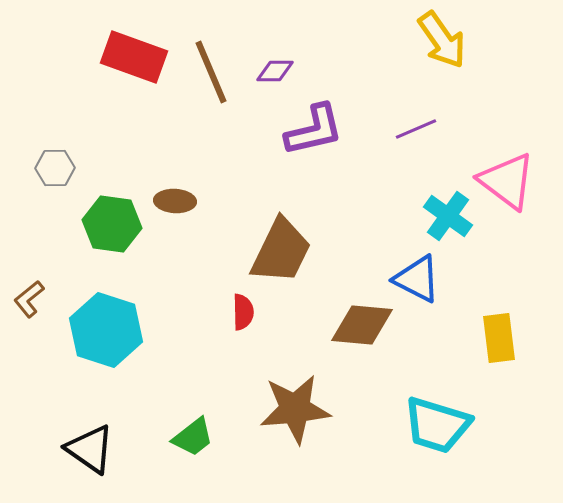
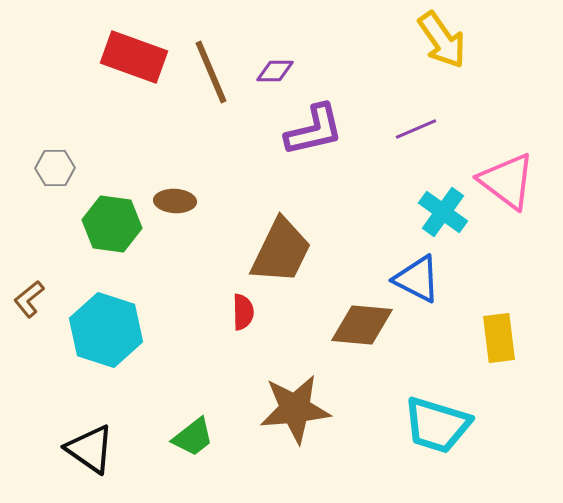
cyan cross: moved 5 px left, 4 px up
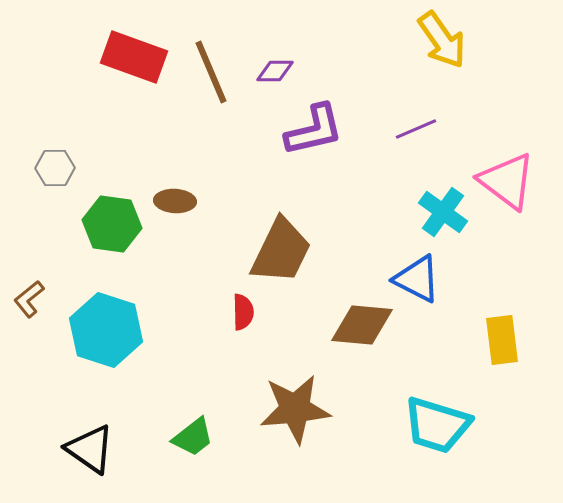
yellow rectangle: moved 3 px right, 2 px down
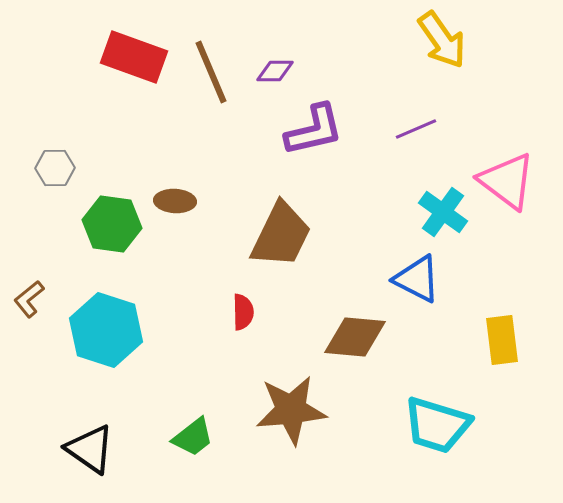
brown trapezoid: moved 16 px up
brown diamond: moved 7 px left, 12 px down
brown star: moved 4 px left, 1 px down
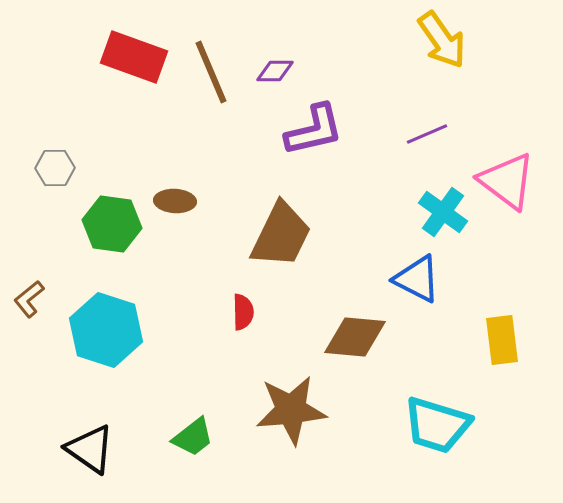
purple line: moved 11 px right, 5 px down
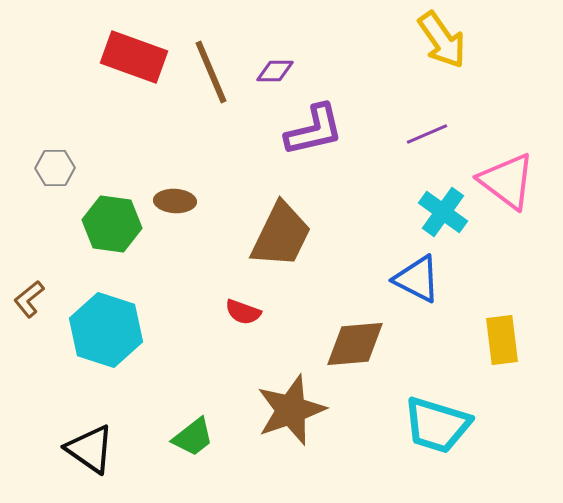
red semicircle: rotated 111 degrees clockwise
brown diamond: moved 7 px down; rotated 10 degrees counterclockwise
brown star: rotated 14 degrees counterclockwise
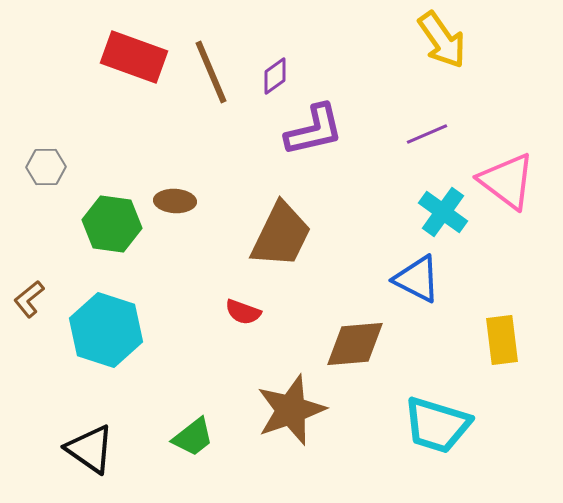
purple diamond: moved 5 px down; rotated 36 degrees counterclockwise
gray hexagon: moved 9 px left, 1 px up
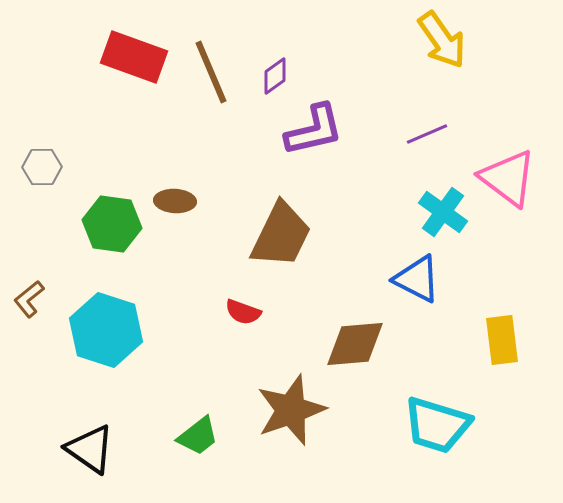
gray hexagon: moved 4 px left
pink triangle: moved 1 px right, 3 px up
green trapezoid: moved 5 px right, 1 px up
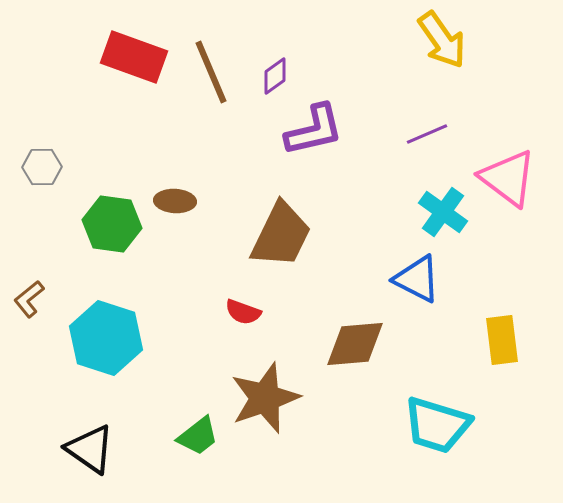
cyan hexagon: moved 8 px down
brown star: moved 26 px left, 12 px up
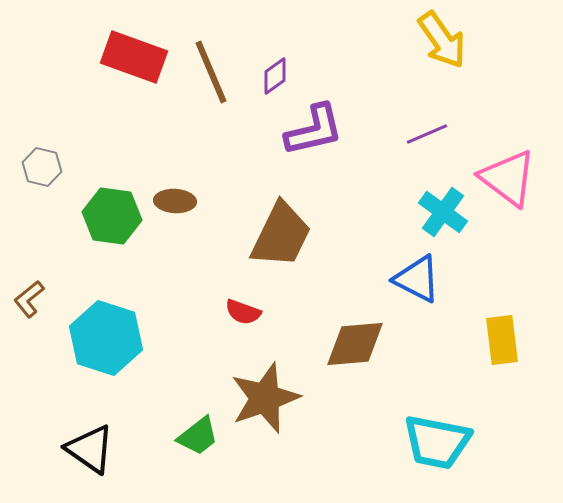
gray hexagon: rotated 15 degrees clockwise
green hexagon: moved 8 px up
cyan trapezoid: moved 17 px down; rotated 6 degrees counterclockwise
